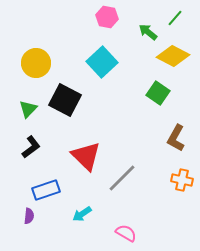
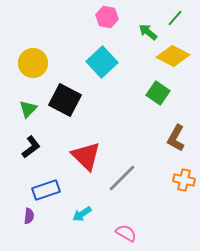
yellow circle: moved 3 px left
orange cross: moved 2 px right
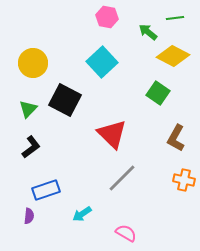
green line: rotated 42 degrees clockwise
red triangle: moved 26 px right, 22 px up
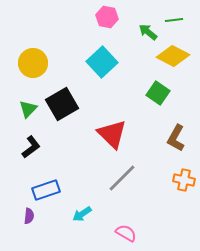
green line: moved 1 px left, 2 px down
black square: moved 3 px left, 4 px down; rotated 32 degrees clockwise
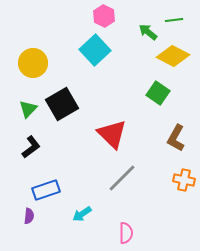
pink hexagon: moved 3 px left, 1 px up; rotated 15 degrees clockwise
cyan square: moved 7 px left, 12 px up
pink semicircle: rotated 60 degrees clockwise
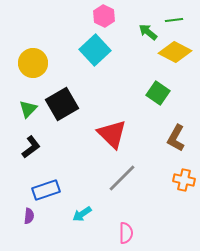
yellow diamond: moved 2 px right, 4 px up
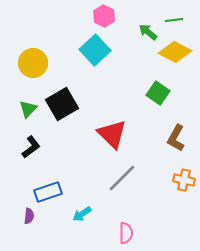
blue rectangle: moved 2 px right, 2 px down
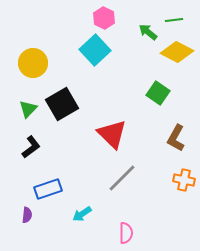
pink hexagon: moved 2 px down
yellow diamond: moved 2 px right
blue rectangle: moved 3 px up
purple semicircle: moved 2 px left, 1 px up
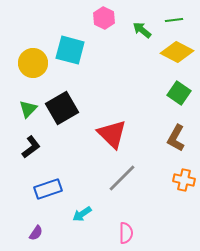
green arrow: moved 6 px left, 2 px up
cyan square: moved 25 px left; rotated 32 degrees counterclockwise
green square: moved 21 px right
black square: moved 4 px down
purple semicircle: moved 9 px right, 18 px down; rotated 28 degrees clockwise
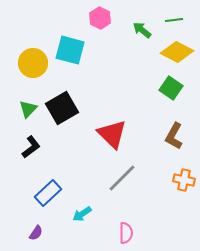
pink hexagon: moved 4 px left
green square: moved 8 px left, 5 px up
brown L-shape: moved 2 px left, 2 px up
blue rectangle: moved 4 px down; rotated 24 degrees counterclockwise
